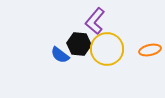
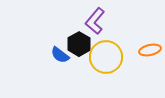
black hexagon: rotated 25 degrees clockwise
yellow circle: moved 1 px left, 8 px down
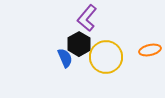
purple L-shape: moved 8 px left, 3 px up
blue semicircle: moved 5 px right, 3 px down; rotated 150 degrees counterclockwise
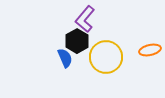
purple L-shape: moved 2 px left, 1 px down
black hexagon: moved 2 px left, 3 px up
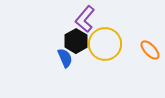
black hexagon: moved 1 px left
orange ellipse: rotated 60 degrees clockwise
yellow circle: moved 1 px left, 13 px up
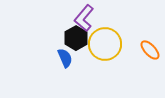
purple L-shape: moved 1 px left, 1 px up
black hexagon: moved 3 px up
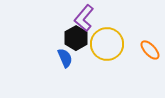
yellow circle: moved 2 px right
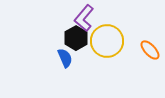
yellow circle: moved 3 px up
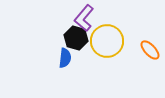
black hexagon: rotated 15 degrees counterclockwise
blue semicircle: rotated 30 degrees clockwise
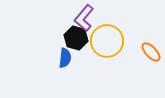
orange ellipse: moved 1 px right, 2 px down
